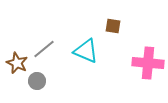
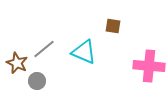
cyan triangle: moved 2 px left, 1 px down
pink cross: moved 1 px right, 3 px down
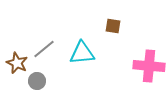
cyan triangle: moved 2 px left, 1 px down; rotated 28 degrees counterclockwise
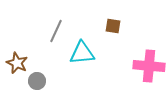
gray line: moved 12 px right, 18 px up; rotated 25 degrees counterclockwise
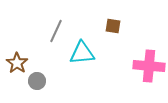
brown star: rotated 10 degrees clockwise
